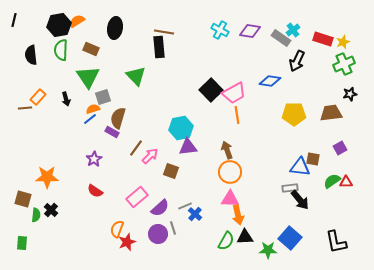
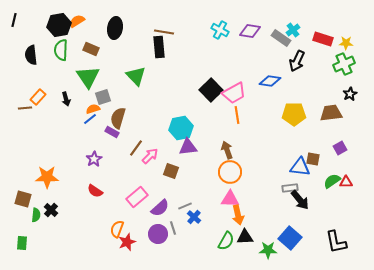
yellow star at (343, 42): moved 3 px right, 1 px down; rotated 24 degrees clockwise
black star at (350, 94): rotated 16 degrees counterclockwise
blue cross at (195, 214): moved 1 px left, 3 px down
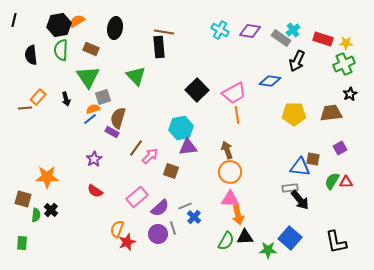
black square at (211, 90): moved 14 px left
green semicircle at (332, 181): rotated 24 degrees counterclockwise
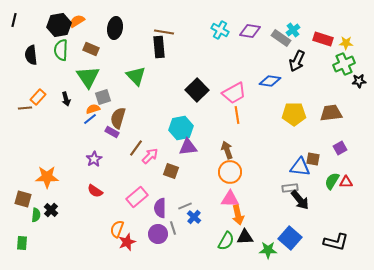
black star at (350, 94): moved 9 px right, 13 px up; rotated 24 degrees clockwise
purple semicircle at (160, 208): rotated 132 degrees clockwise
black L-shape at (336, 242): rotated 65 degrees counterclockwise
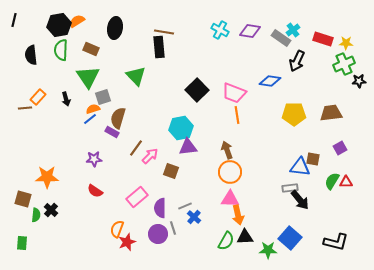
pink trapezoid at (234, 93): rotated 50 degrees clockwise
purple star at (94, 159): rotated 28 degrees clockwise
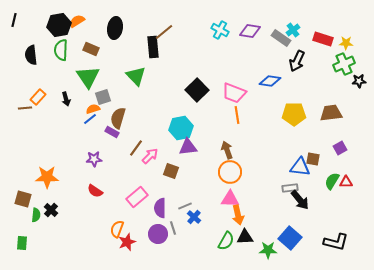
brown line at (164, 32): rotated 48 degrees counterclockwise
black rectangle at (159, 47): moved 6 px left
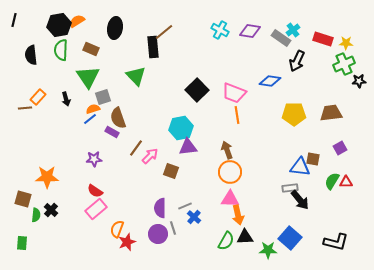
brown semicircle at (118, 118): rotated 35 degrees counterclockwise
pink rectangle at (137, 197): moved 41 px left, 12 px down
